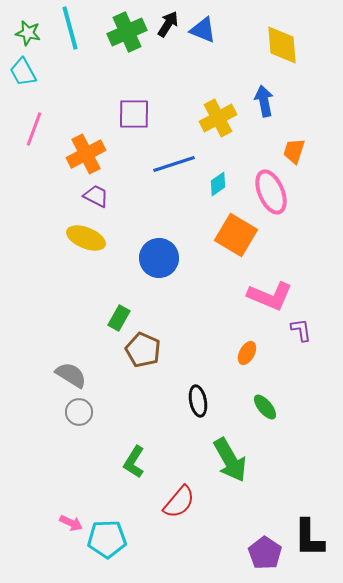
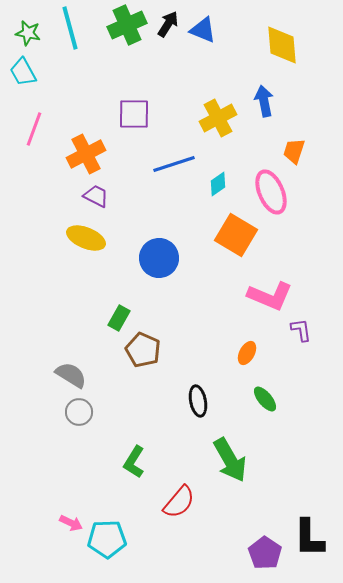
green cross: moved 7 px up
green ellipse: moved 8 px up
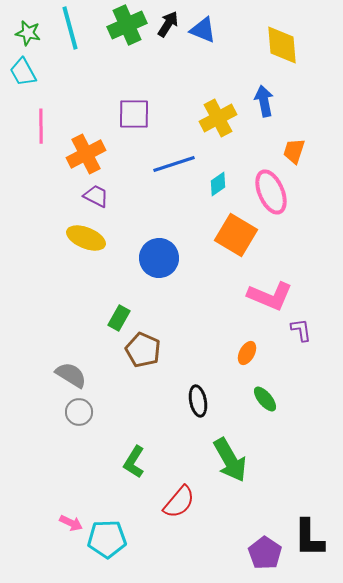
pink line: moved 7 px right, 3 px up; rotated 20 degrees counterclockwise
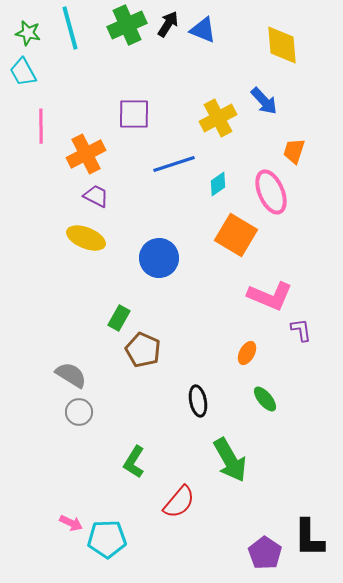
blue arrow: rotated 148 degrees clockwise
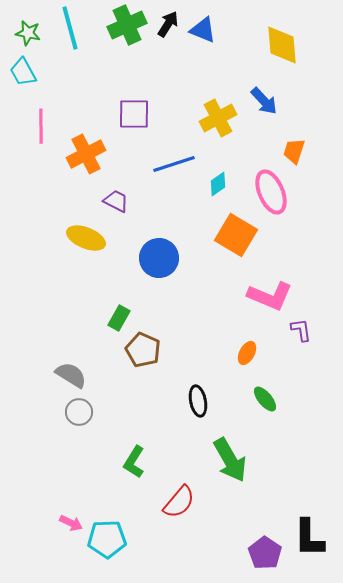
purple trapezoid: moved 20 px right, 5 px down
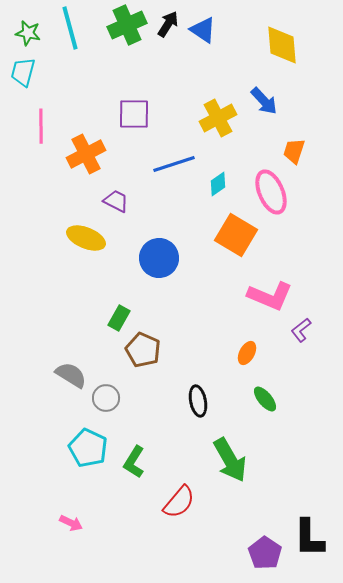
blue triangle: rotated 12 degrees clockwise
cyan trapezoid: rotated 44 degrees clockwise
purple L-shape: rotated 120 degrees counterclockwise
gray circle: moved 27 px right, 14 px up
cyan pentagon: moved 19 px left, 91 px up; rotated 27 degrees clockwise
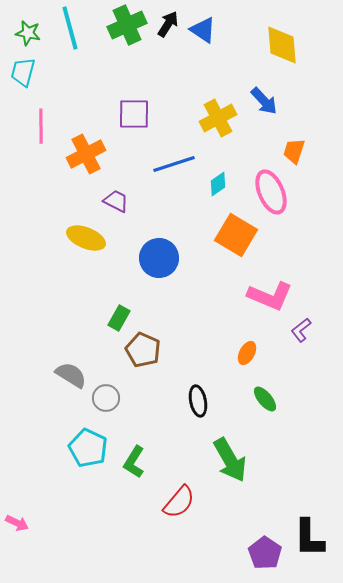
pink arrow: moved 54 px left
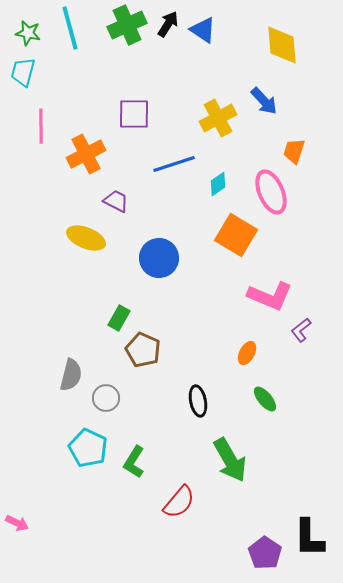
gray semicircle: rotated 72 degrees clockwise
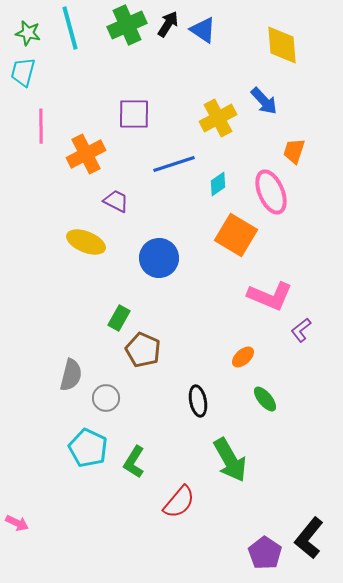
yellow ellipse: moved 4 px down
orange ellipse: moved 4 px left, 4 px down; rotated 20 degrees clockwise
black L-shape: rotated 39 degrees clockwise
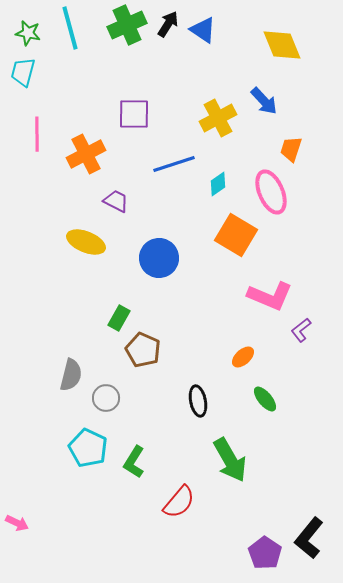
yellow diamond: rotated 18 degrees counterclockwise
pink line: moved 4 px left, 8 px down
orange trapezoid: moved 3 px left, 2 px up
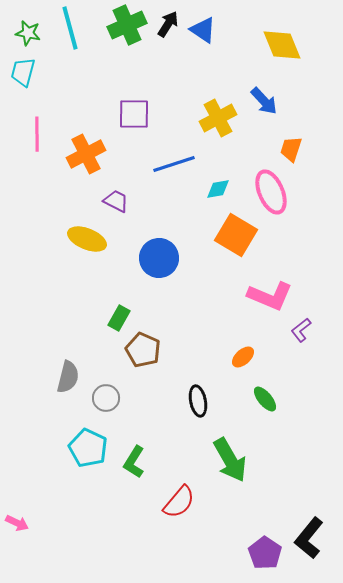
cyan diamond: moved 5 px down; rotated 25 degrees clockwise
yellow ellipse: moved 1 px right, 3 px up
gray semicircle: moved 3 px left, 2 px down
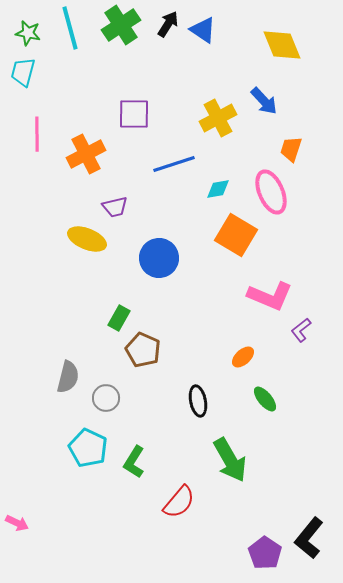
green cross: moved 6 px left; rotated 9 degrees counterclockwise
purple trapezoid: moved 1 px left, 6 px down; rotated 140 degrees clockwise
